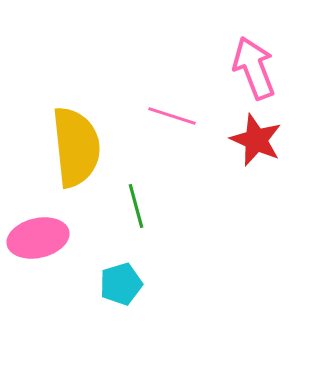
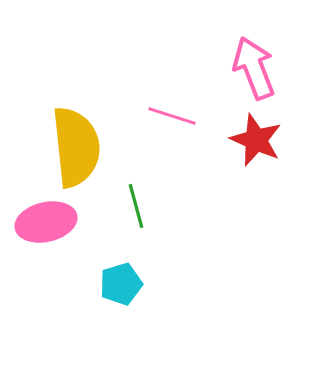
pink ellipse: moved 8 px right, 16 px up
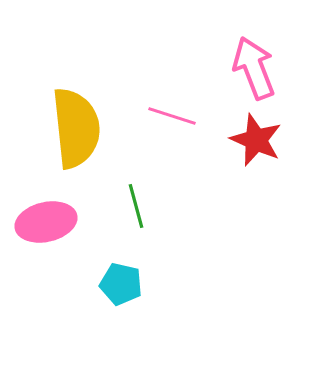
yellow semicircle: moved 19 px up
cyan pentagon: rotated 30 degrees clockwise
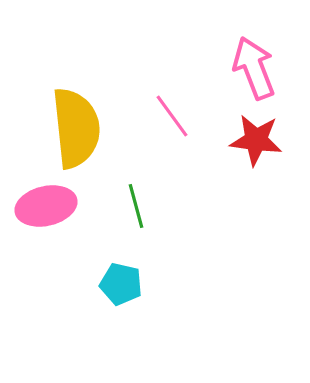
pink line: rotated 36 degrees clockwise
red star: rotated 16 degrees counterclockwise
pink ellipse: moved 16 px up
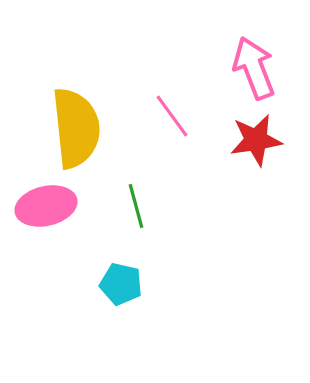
red star: rotated 16 degrees counterclockwise
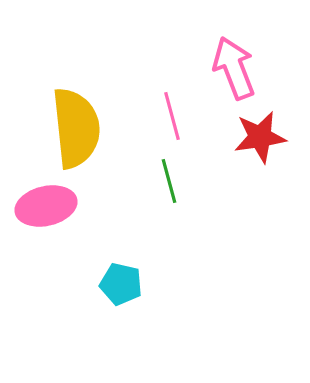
pink arrow: moved 20 px left
pink line: rotated 21 degrees clockwise
red star: moved 4 px right, 3 px up
green line: moved 33 px right, 25 px up
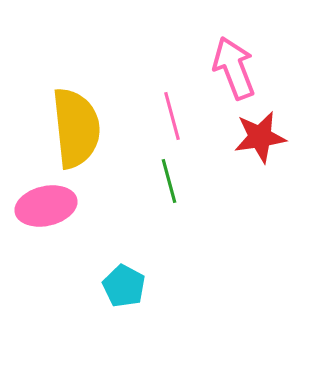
cyan pentagon: moved 3 px right, 2 px down; rotated 15 degrees clockwise
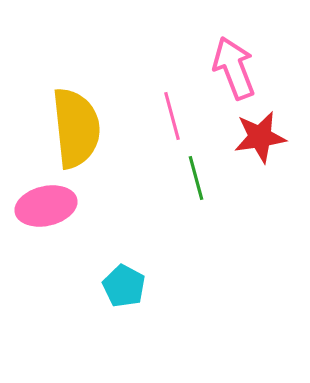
green line: moved 27 px right, 3 px up
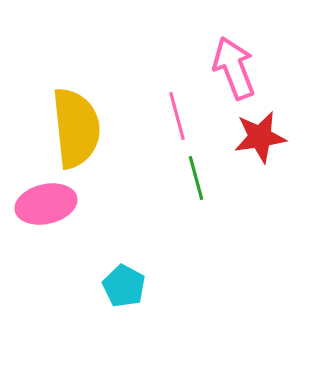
pink line: moved 5 px right
pink ellipse: moved 2 px up
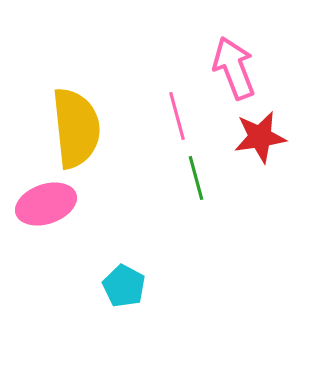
pink ellipse: rotated 6 degrees counterclockwise
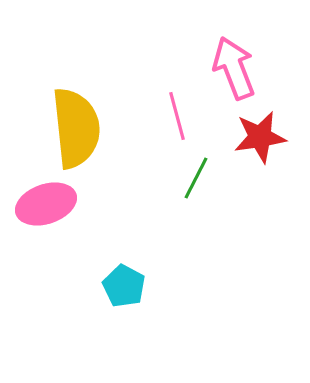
green line: rotated 42 degrees clockwise
